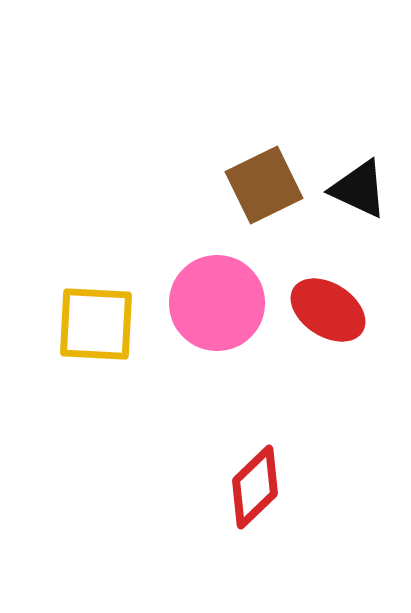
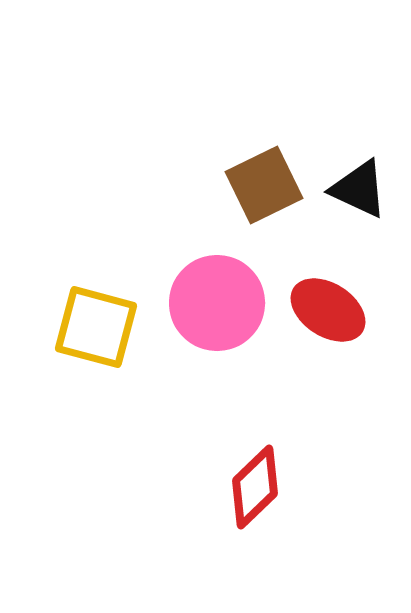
yellow square: moved 3 px down; rotated 12 degrees clockwise
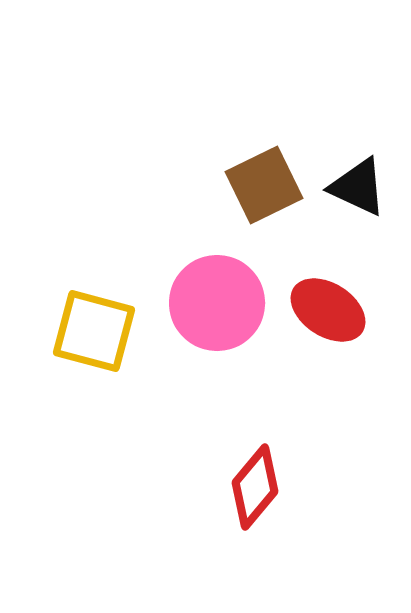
black triangle: moved 1 px left, 2 px up
yellow square: moved 2 px left, 4 px down
red diamond: rotated 6 degrees counterclockwise
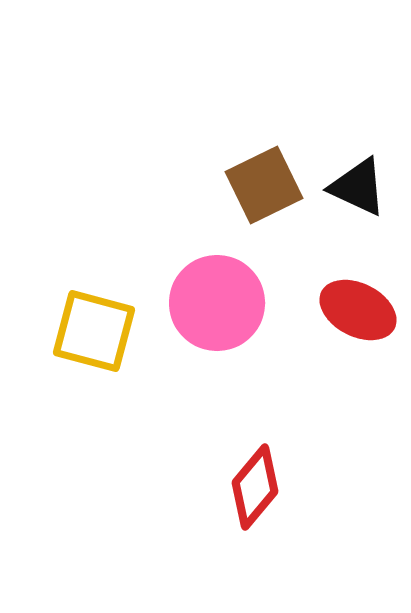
red ellipse: moved 30 px right; rotated 6 degrees counterclockwise
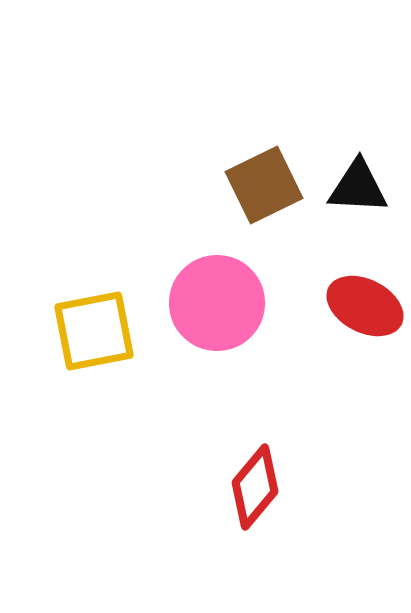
black triangle: rotated 22 degrees counterclockwise
red ellipse: moved 7 px right, 4 px up
yellow square: rotated 26 degrees counterclockwise
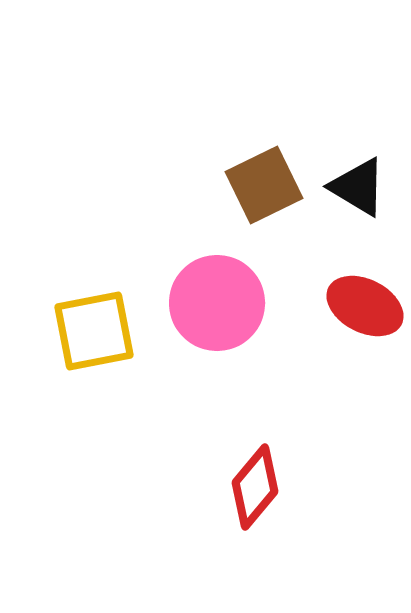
black triangle: rotated 28 degrees clockwise
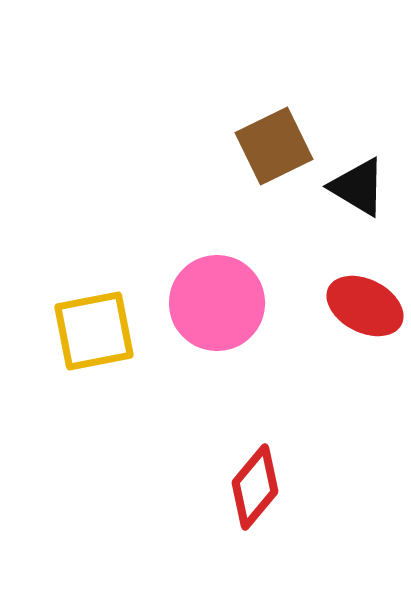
brown square: moved 10 px right, 39 px up
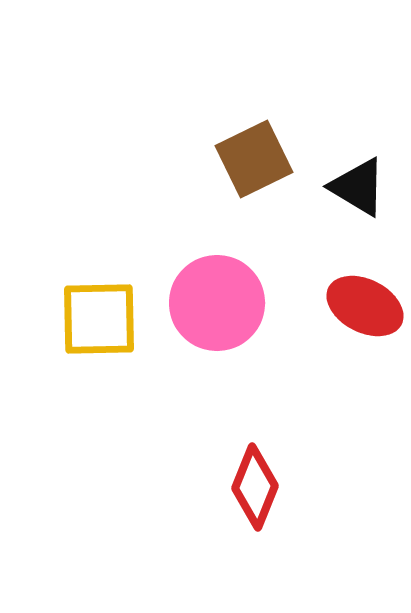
brown square: moved 20 px left, 13 px down
yellow square: moved 5 px right, 12 px up; rotated 10 degrees clockwise
red diamond: rotated 18 degrees counterclockwise
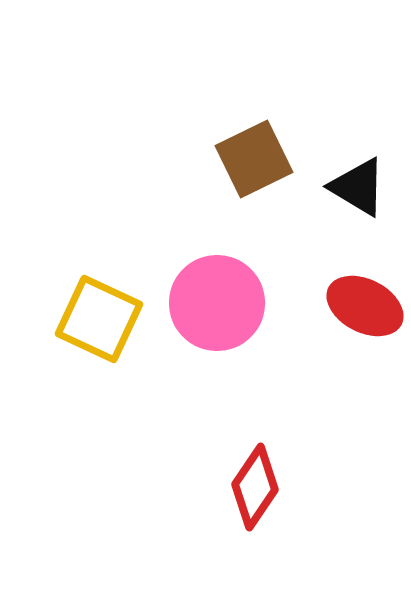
yellow square: rotated 26 degrees clockwise
red diamond: rotated 12 degrees clockwise
